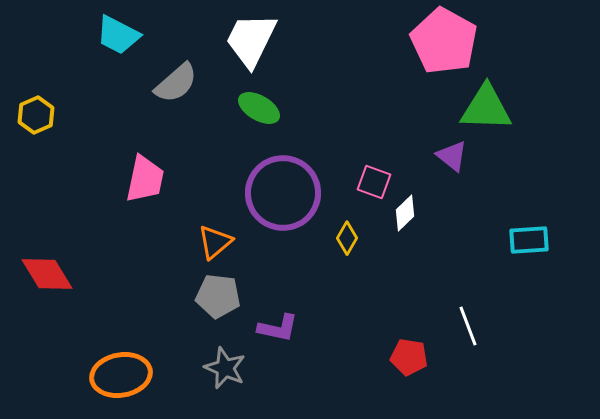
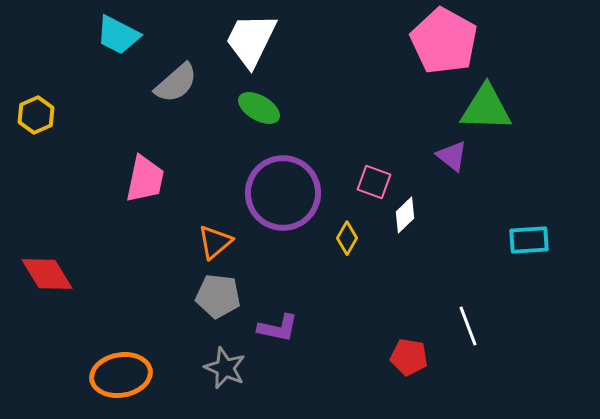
white diamond: moved 2 px down
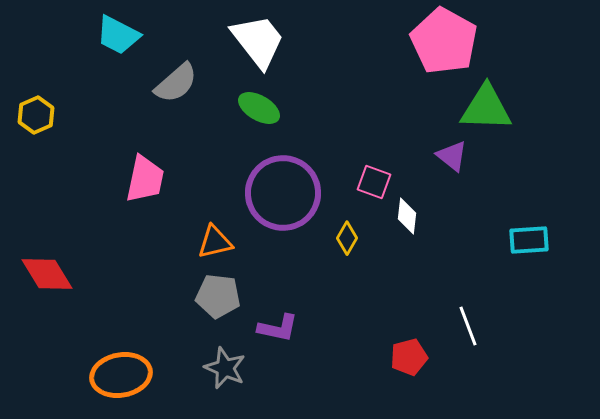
white trapezoid: moved 7 px right, 1 px down; rotated 116 degrees clockwise
white diamond: moved 2 px right, 1 px down; rotated 39 degrees counterclockwise
orange triangle: rotated 27 degrees clockwise
red pentagon: rotated 24 degrees counterclockwise
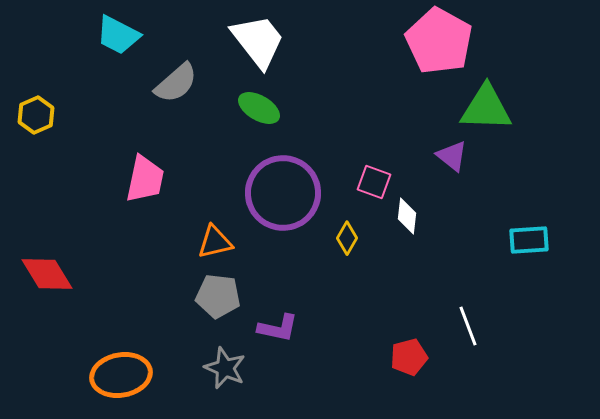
pink pentagon: moved 5 px left
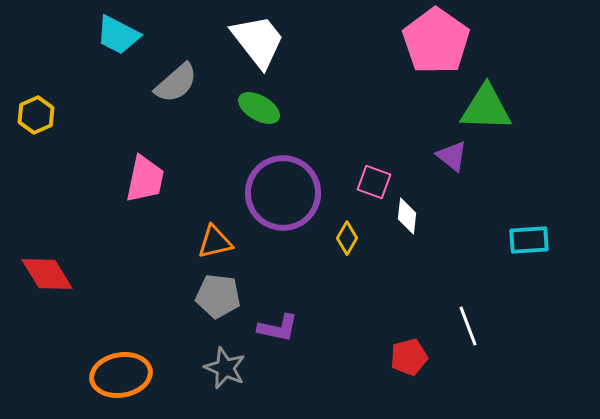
pink pentagon: moved 3 px left; rotated 6 degrees clockwise
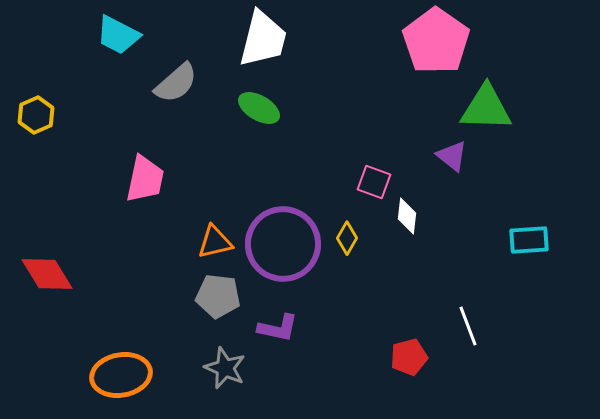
white trapezoid: moved 5 px right, 2 px up; rotated 52 degrees clockwise
purple circle: moved 51 px down
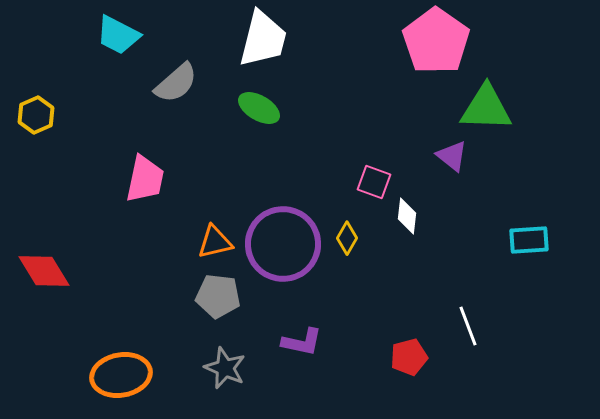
red diamond: moved 3 px left, 3 px up
purple L-shape: moved 24 px right, 14 px down
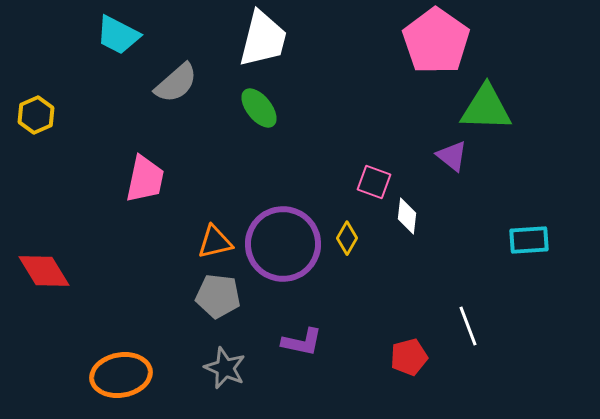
green ellipse: rotated 21 degrees clockwise
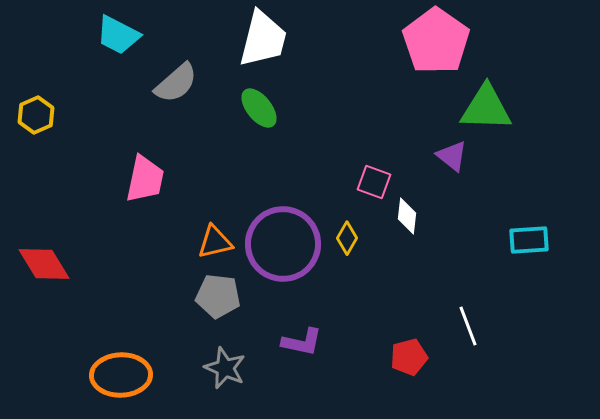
red diamond: moved 7 px up
orange ellipse: rotated 8 degrees clockwise
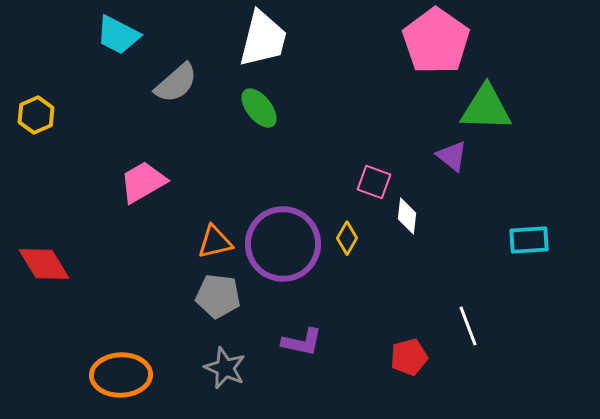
pink trapezoid: moved 2 px left, 3 px down; rotated 132 degrees counterclockwise
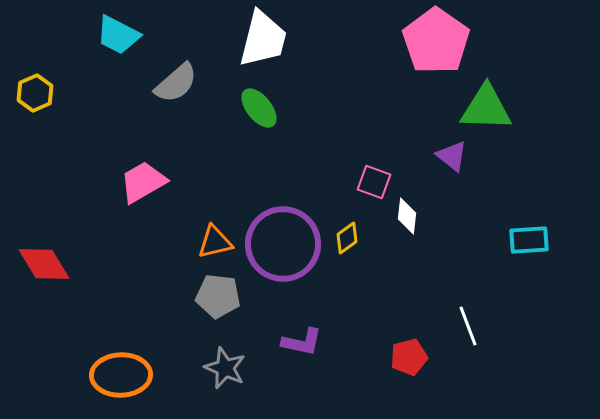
yellow hexagon: moved 1 px left, 22 px up
yellow diamond: rotated 24 degrees clockwise
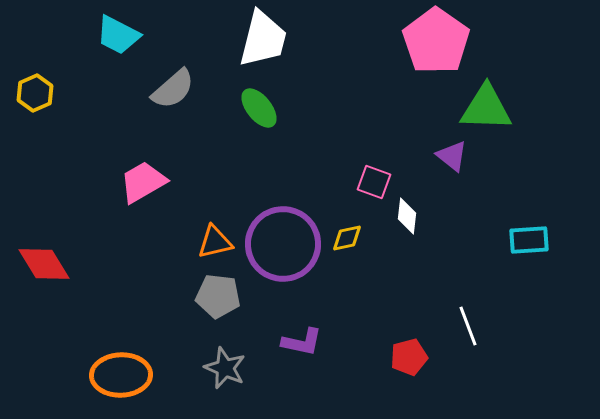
gray semicircle: moved 3 px left, 6 px down
yellow diamond: rotated 24 degrees clockwise
